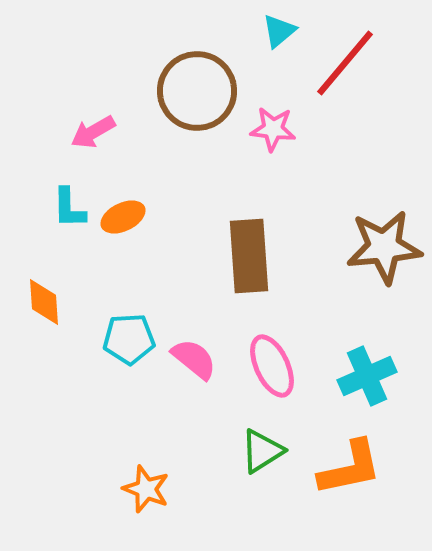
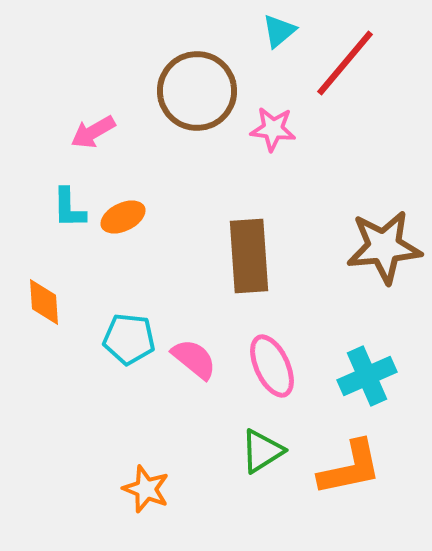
cyan pentagon: rotated 9 degrees clockwise
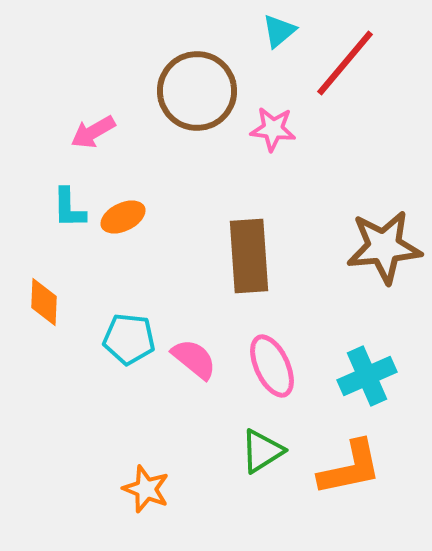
orange diamond: rotated 6 degrees clockwise
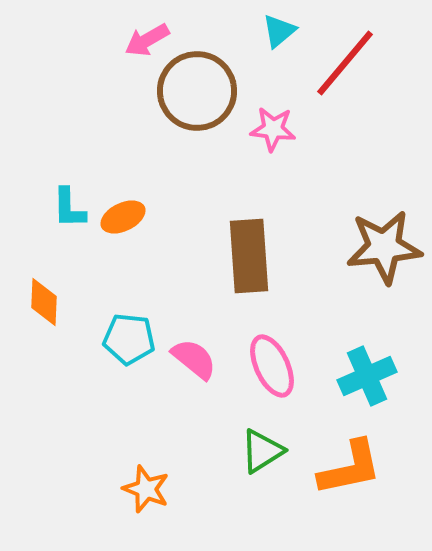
pink arrow: moved 54 px right, 92 px up
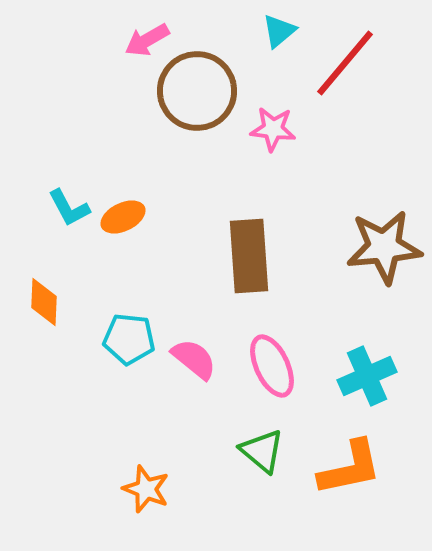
cyan L-shape: rotated 27 degrees counterclockwise
green triangle: rotated 48 degrees counterclockwise
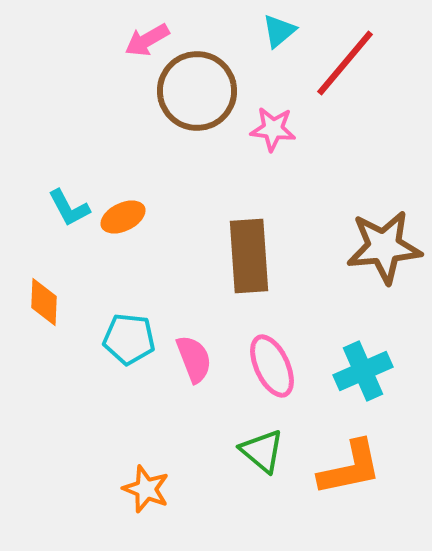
pink semicircle: rotated 30 degrees clockwise
cyan cross: moved 4 px left, 5 px up
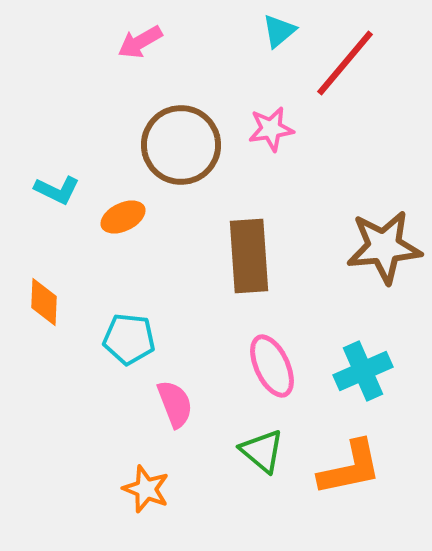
pink arrow: moved 7 px left, 2 px down
brown circle: moved 16 px left, 54 px down
pink star: moved 2 px left; rotated 15 degrees counterclockwise
cyan L-shape: moved 12 px left, 18 px up; rotated 36 degrees counterclockwise
pink semicircle: moved 19 px left, 45 px down
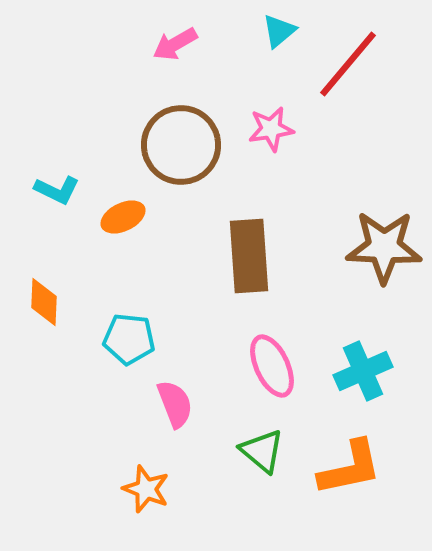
pink arrow: moved 35 px right, 2 px down
red line: moved 3 px right, 1 px down
brown star: rotated 8 degrees clockwise
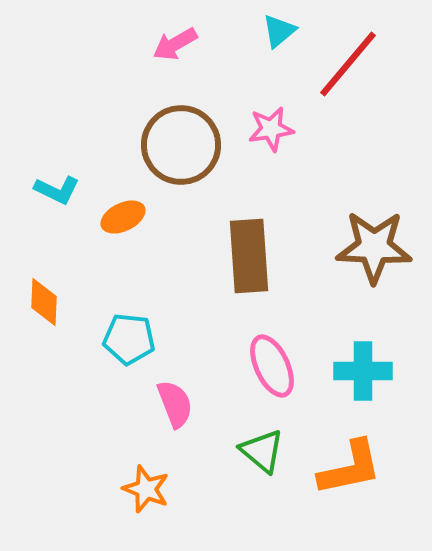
brown star: moved 10 px left
cyan cross: rotated 24 degrees clockwise
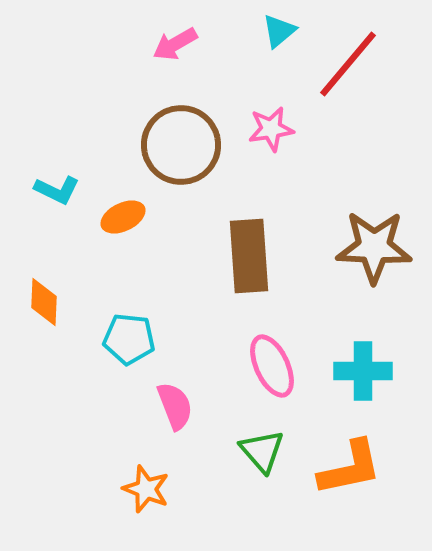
pink semicircle: moved 2 px down
green triangle: rotated 9 degrees clockwise
